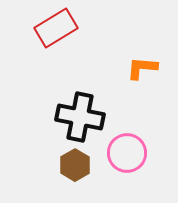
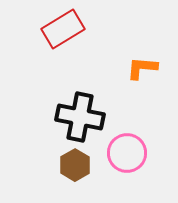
red rectangle: moved 7 px right, 1 px down
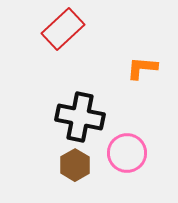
red rectangle: rotated 12 degrees counterclockwise
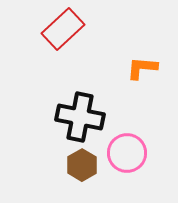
brown hexagon: moved 7 px right
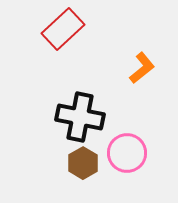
orange L-shape: rotated 136 degrees clockwise
brown hexagon: moved 1 px right, 2 px up
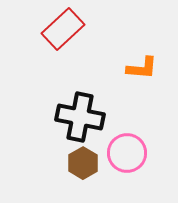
orange L-shape: rotated 44 degrees clockwise
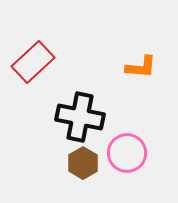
red rectangle: moved 30 px left, 33 px down
orange L-shape: moved 1 px left, 1 px up
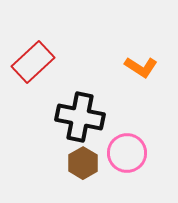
orange L-shape: rotated 28 degrees clockwise
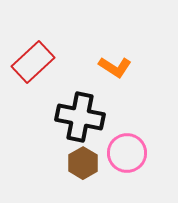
orange L-shape: moved 26 px left
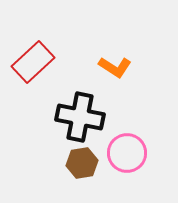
brown hexagon: moved 1 px left; rotated 20 degrees clockwise
